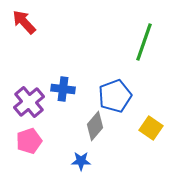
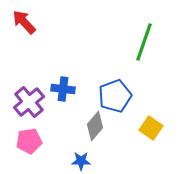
pink pentagon: rotated 10 degrees clockwise
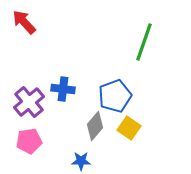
yellow square: moved 22 px left
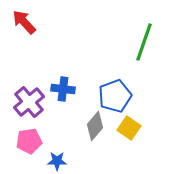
blue star: moved 24 px left
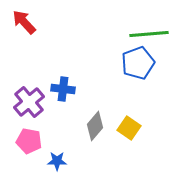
green line: moved 5 px right, 8 px up; rotated 66 degrees clockwise
blue pentagon: moved 23 px right, 33 px up
pink pentagon: rotated 20 degrees clockwise
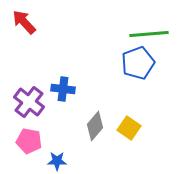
purple cross: rotated 12 degrees counterclockwise
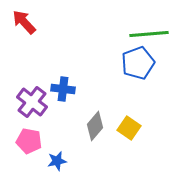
purple cross: moved 3 px right
blue star: rotated 12 degrees counterclockwise
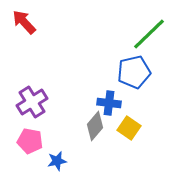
green line: rotated 39 degrees counterclockwise
blue pentagon: moved 4 px left, 9 px down; rotated 8 degrees clockwise
blue cross: moved 46 px right, 14 px down
purple cross: rotated 20 degrees clockwise
pink pentagon: moved 1 px right
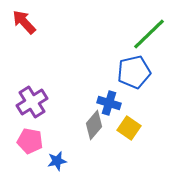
blue cross: rotated 10 degrees clockwise
gray diamond: moved 1 px left, 1 px up
